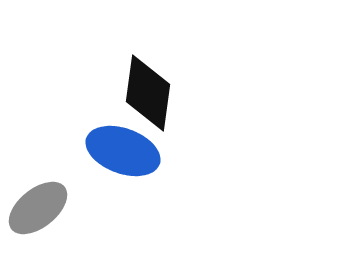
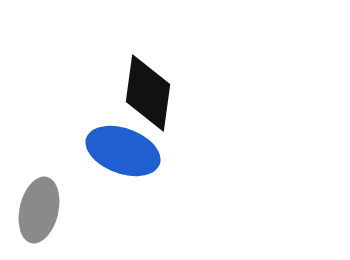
gray ellipse: moved 1 px right, 2 px down; rotated 38 degrees counterclockwise
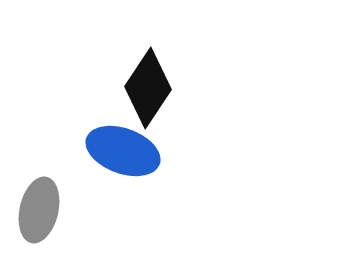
black diamond: moved 5 px up; rotated 26 degrees clockwise
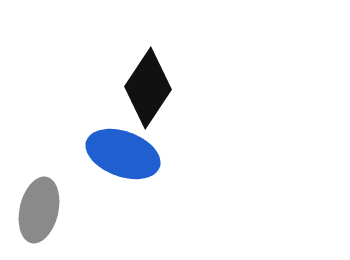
blue ellipse: moved 3 px down
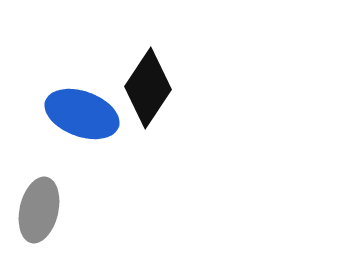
blue ellipse: moved 41 px left, 40 px up
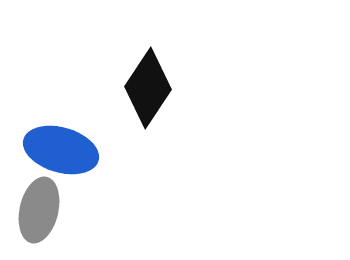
blue ellipse: moved 21 px left, 36 px down; rotated 4 degrees counterclockwise
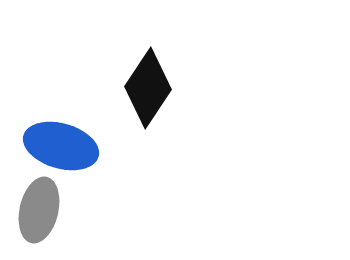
blue ellipse: moved 4 px up
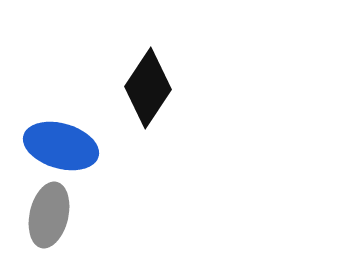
gray ellipse: moved 10 px right, 5 px down
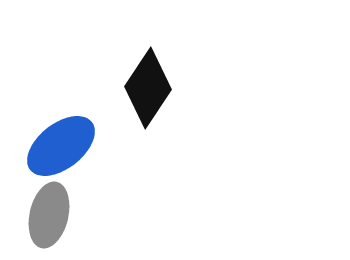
blue ellipse: rotated 54 degrees counterclockwise
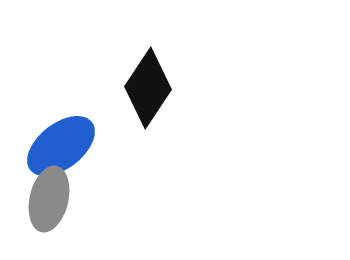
gray ellipse: moved 16 px up
